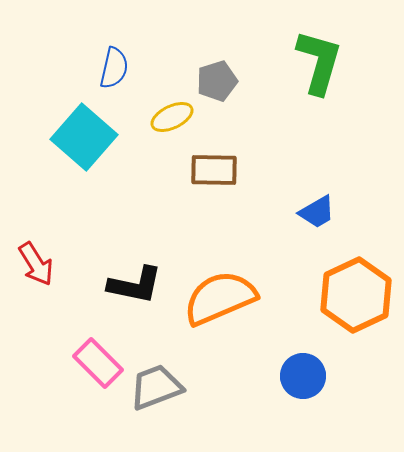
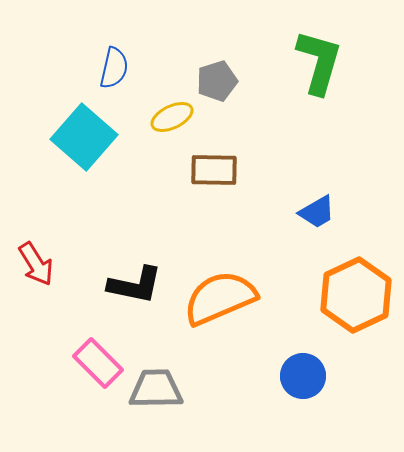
gray trapezoid: moved 2 px down; rotated 20 degrees clockwise
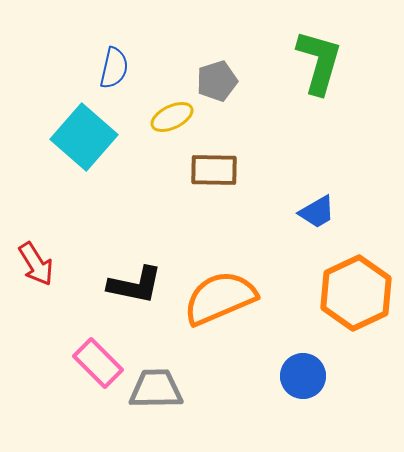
orange hexagon: moved 2 px up
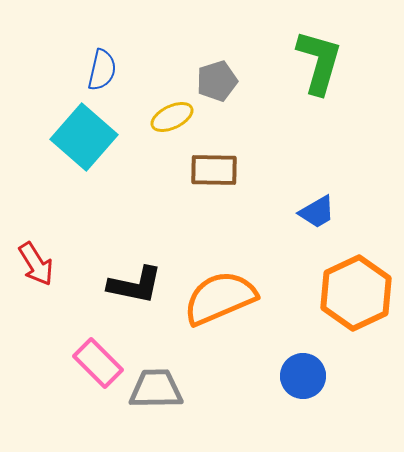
blue semicircle: moved 12 px left, 2 px down
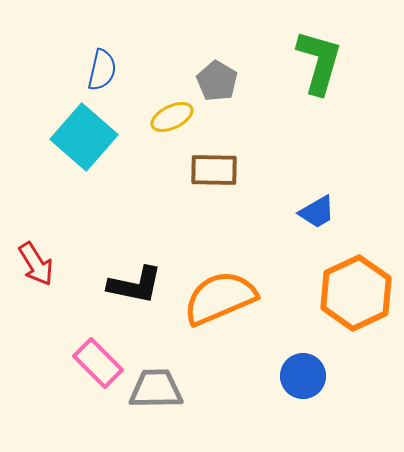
gray pentagon: rotated 24 degrees counterclockwise
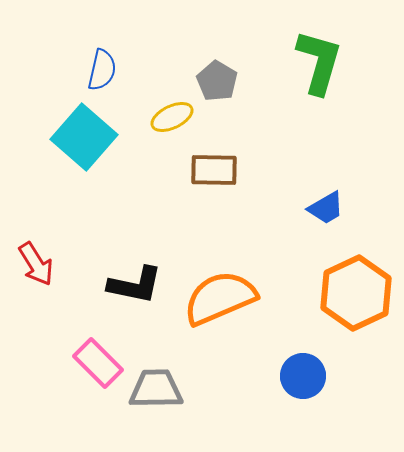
blue trapezoid: moved 9 px right, 4 px up
